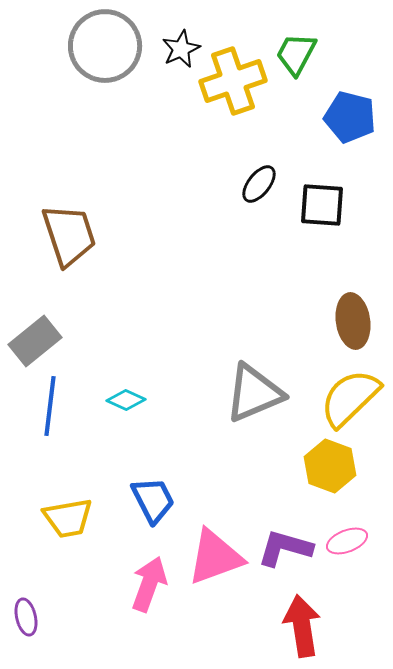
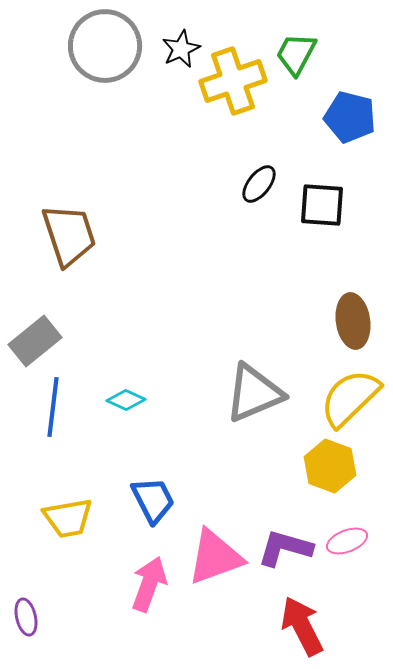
blue line: moved 3 px right, 1 px down
red arrow: rotated 18 degrees counterclockwise
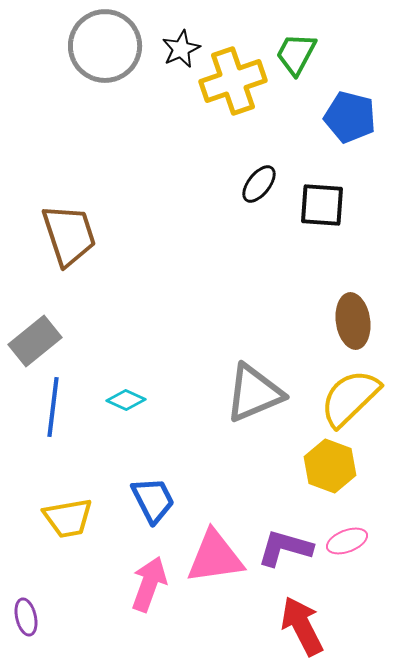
pink triangle: rotated 12 degrees clockwise
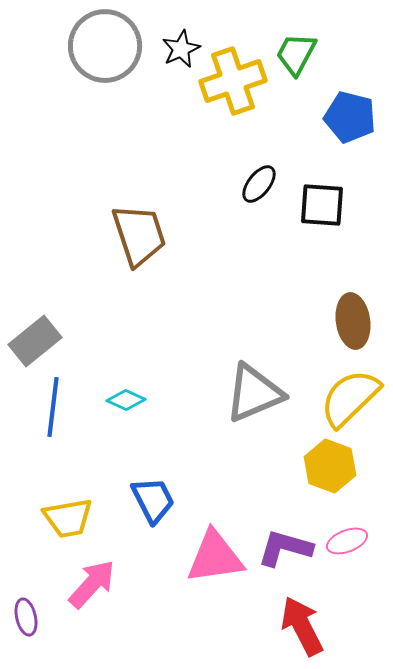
brown trapezoid: moved 70 px right
pink arrow: moved 57 px left; rotated 22 degrees clockwise
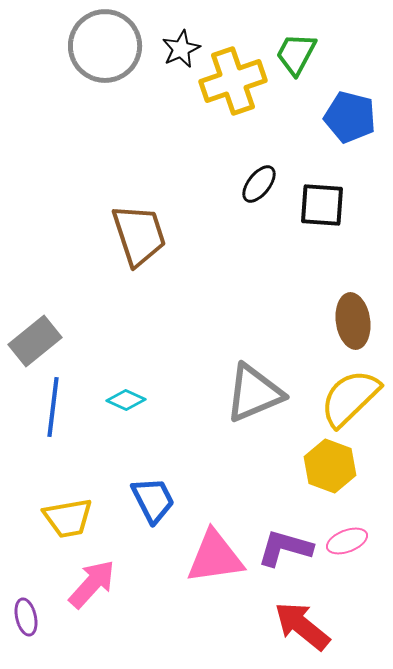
red arrow: rotated 24 degrees counterclockwise
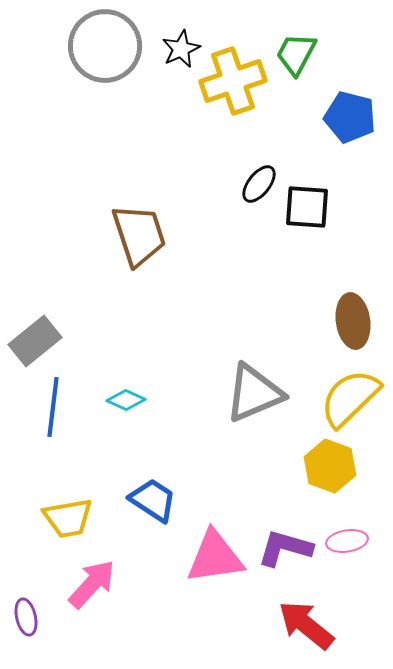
black square: moved 15 px left, 2 px down
blue trapezoid: rotated 30 degrees counterclockwise
pink ellipse: rotated 12 degrees clockwise
red arrow: moved 4 px right, 1 px up
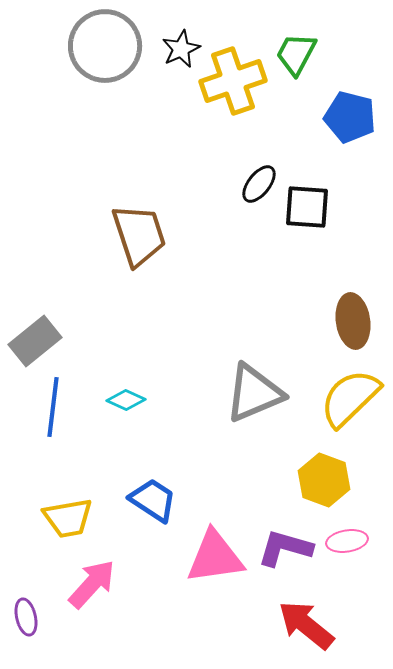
yellow hexagon: moved 6 px left, 14 px down
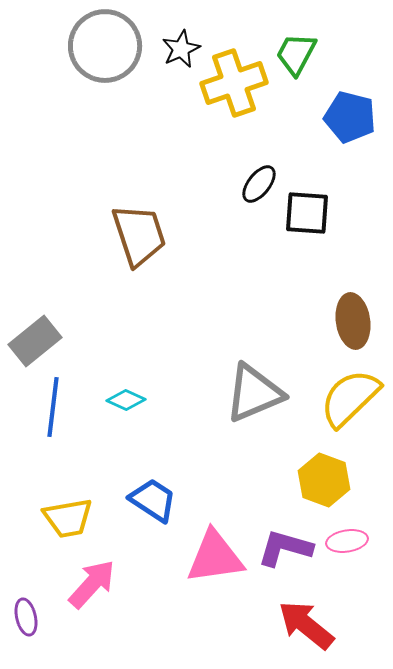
yellow cross: moved 1 px right, 2 px down
black square: moved 6 px down
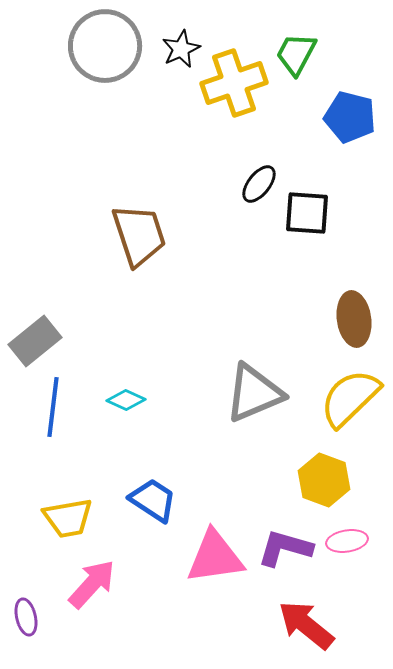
brown ellipse: moved 1 px right, 2 px up
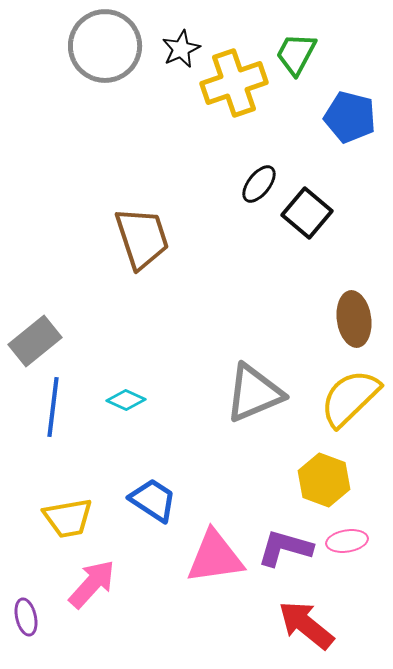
black square: rotated 36 degrees clockwise
brown trapezoid: moved 3 px right, 3 px down
